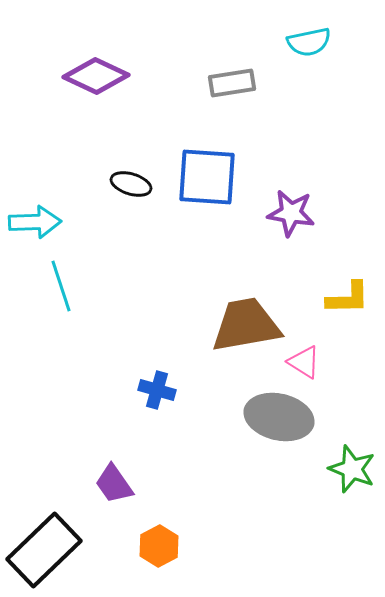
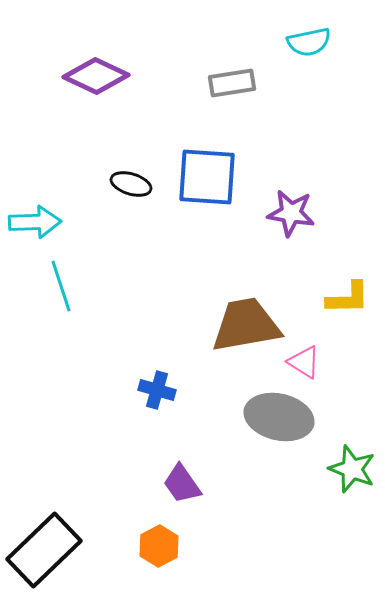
purple trapezoid: moved 68 px right
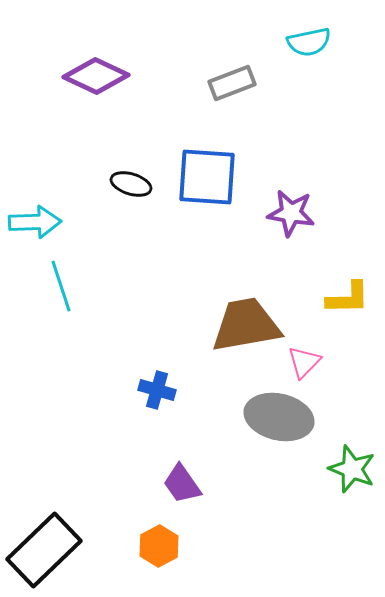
gray rectangle: rotated 12 degrees counterclockwise
pink triangle: rotated 42 degrees clockwise
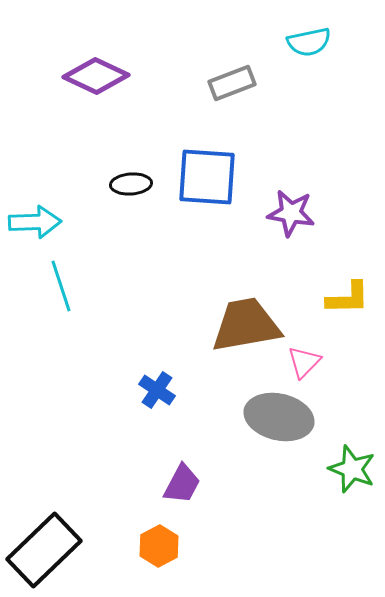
black ellipse: rotated 21 degrees counterclockwise
blue cross: rotated 18 degrees clockwise
purple trapezoid: rotated 117 degrees counterclockwise
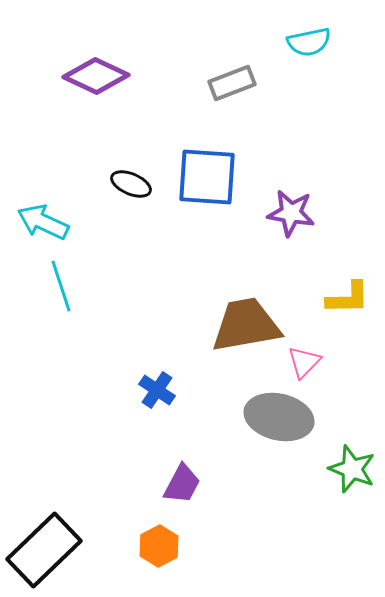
black ellipse: rotated 27 degrees clockwise
cyan arrow: moved 8 px right; rotated 153 degrees counterclockwise
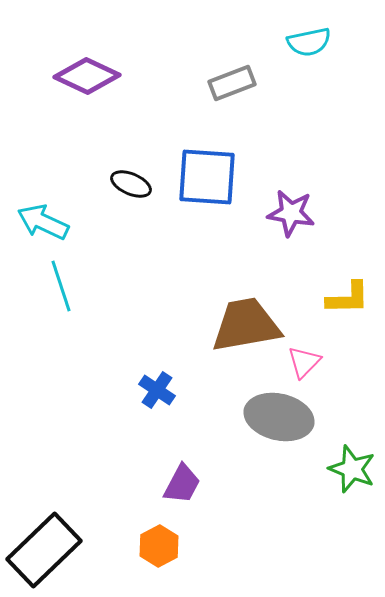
purple diamond: moved 9 px left
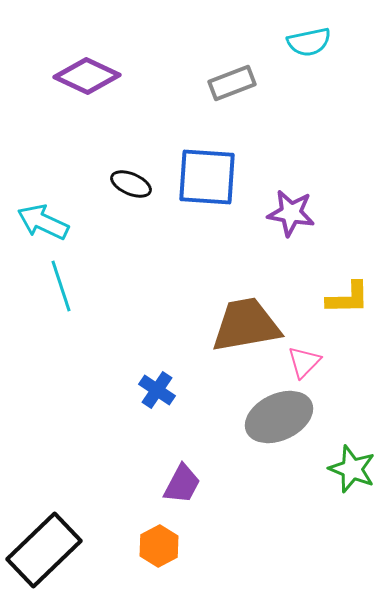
gray ellipse: rotated 38 degrees counterclockwise
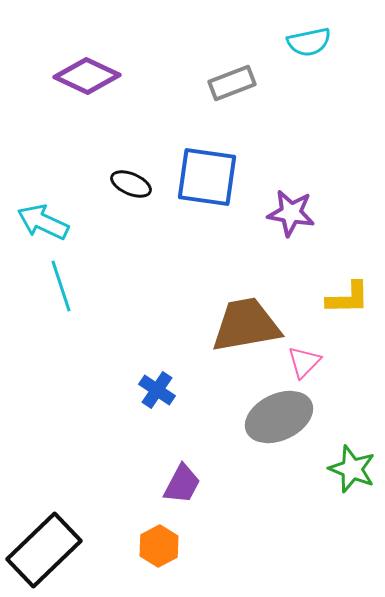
blue square: rotated 4 degrees clockwise
